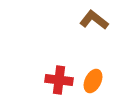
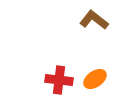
orange ellipse: moved 2 px right, 2 px up; rotated 30 degrees clockwise
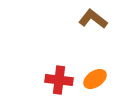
brown L-shape: moved 1 px left, 1 px up
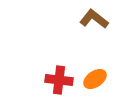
brown L-shape: moved 1 px right
